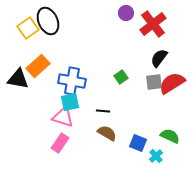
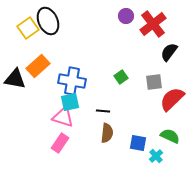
purple circle: moved 3 px down
black semicircle: moved 10 px right, 6 px up
black triangle: moved 3 px left
red semicircle: moved 16 px down; rotated 12 degrees counterclockwise
brown semicircle: rotated 66 degrees clockwise
blue square: rotated 12 degrees counterclockwise
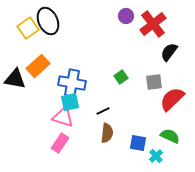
blue cross: moved 2 px down
black line: rotated 32 degrees counterclockwise
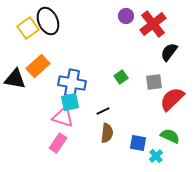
pink rectangle: moved 2 px left
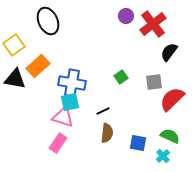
yellow square: moved 14 px left, 17 px down
cyan cross: moved 7 px right
